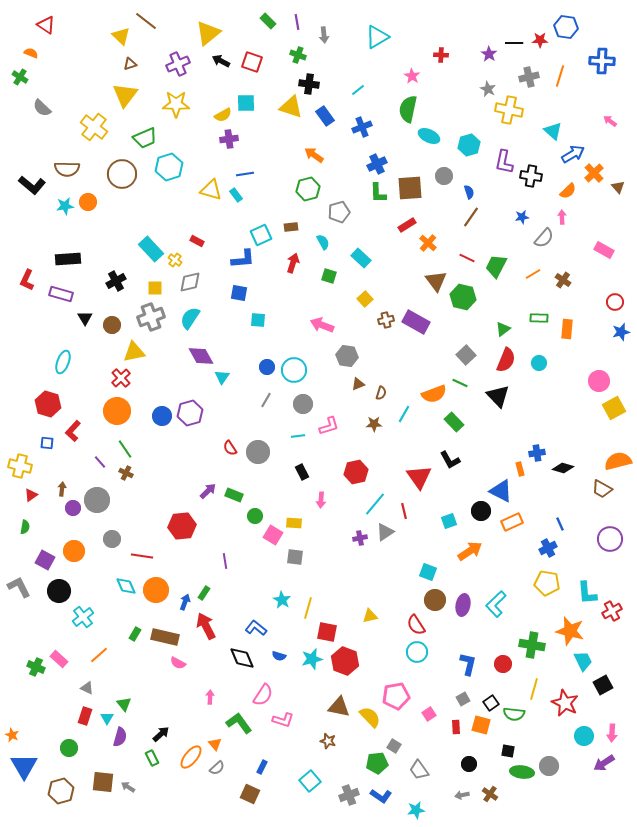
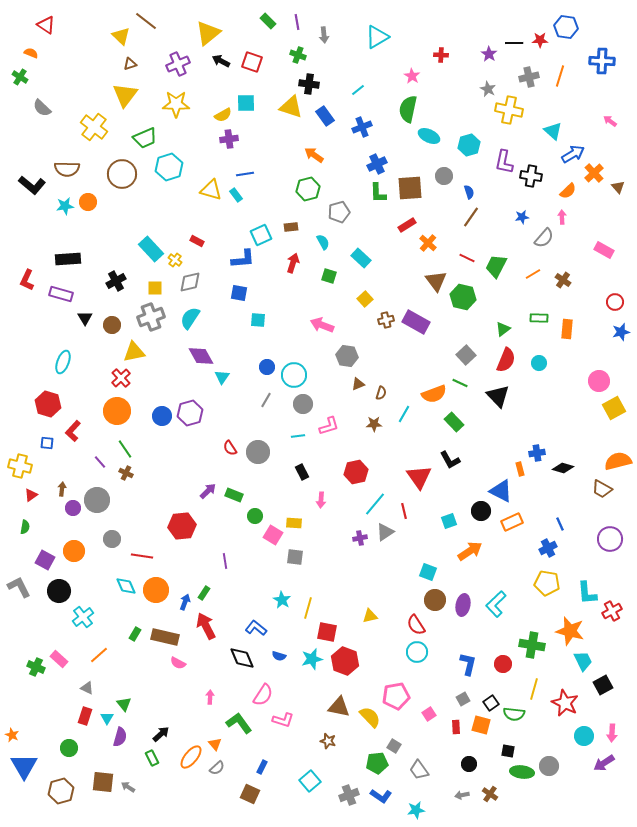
cyan circle at (294, 370): moved 5 px down
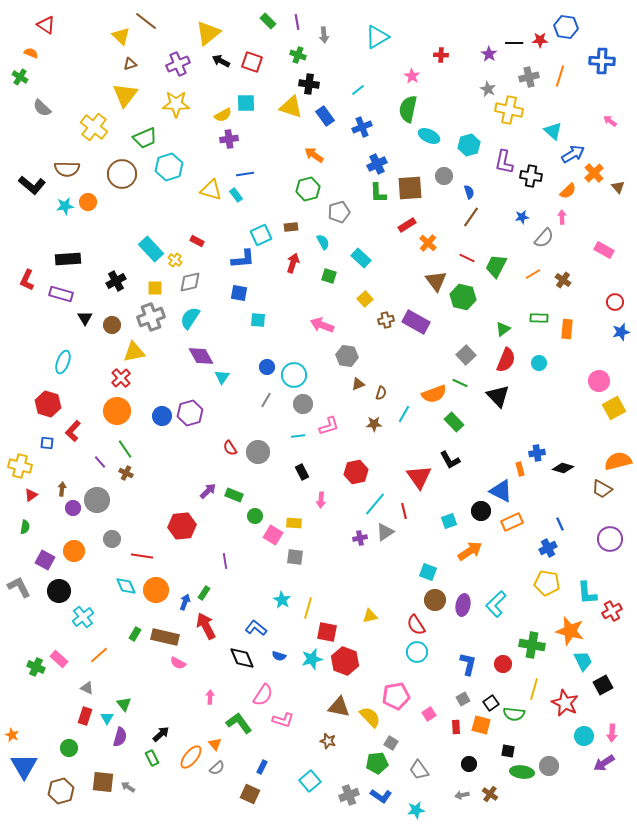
gray square at (394, 746): moved 3 px left, 3 px up
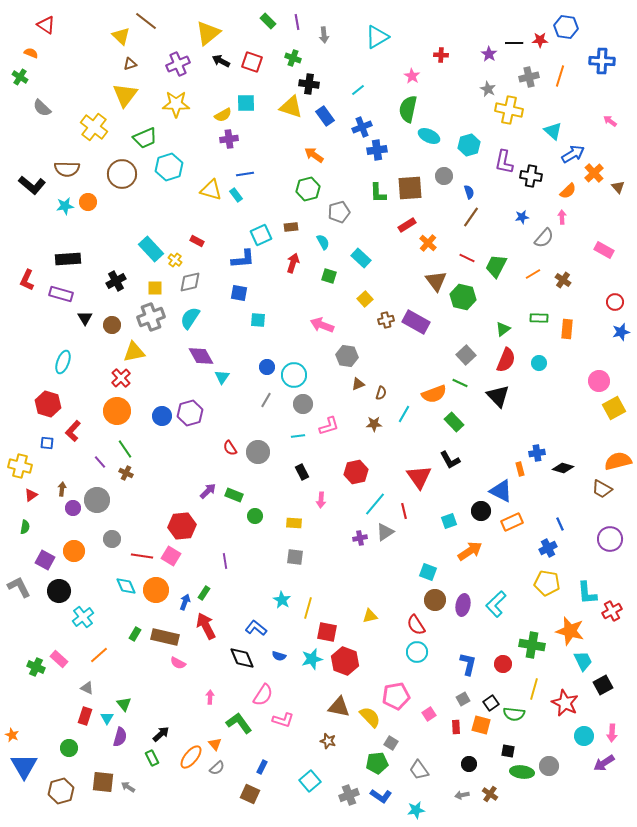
green cross at (298, 55): moved 5 px left, 3 px down
blue cross at (377, 164): moved 14 px up; rotated 18 degrees clockwise
pink square at (273, 535): moved 102 px left, 21 px down
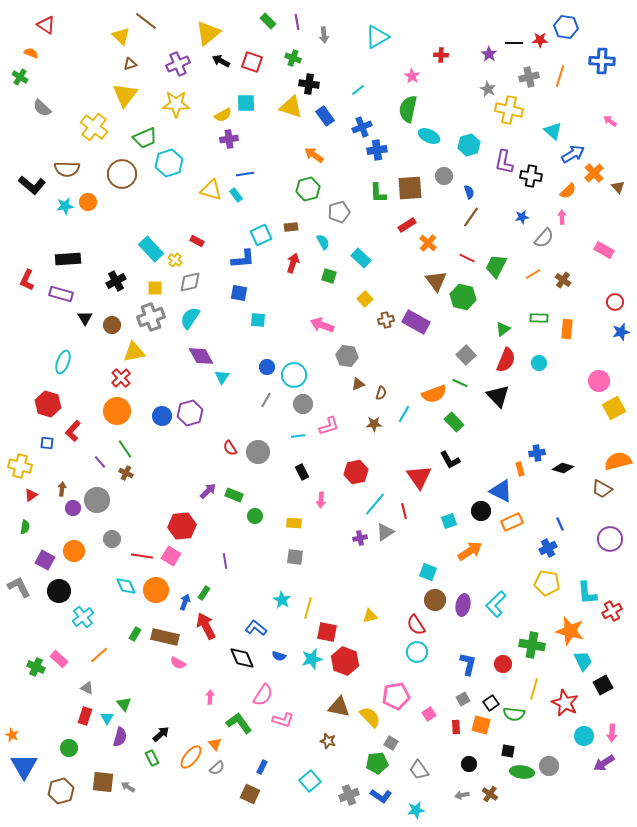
cyan hexagon at (169, 167): moved 4 px up
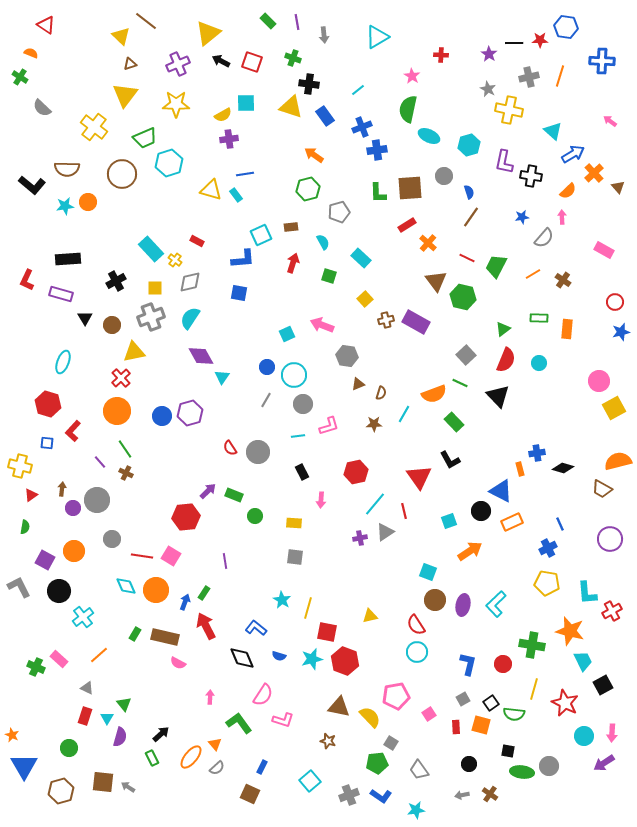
cyan square at (258, 320): moved 29 px right, 14 px down; rotated 28 degrees counterclockwise
red hexagon at (182, 526): moved 4 px right, 9 px up
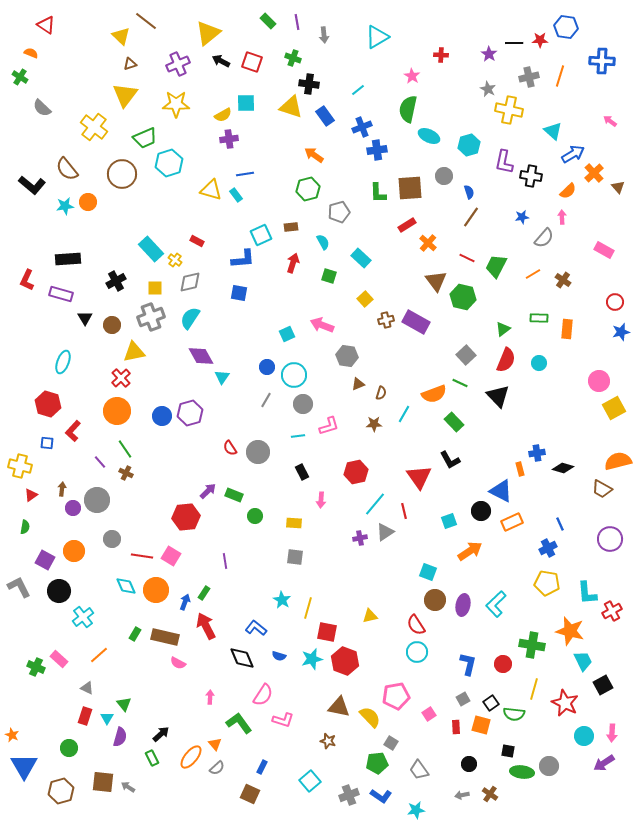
brown semicircle at (67, 169): rotated 50 degrees clockwise
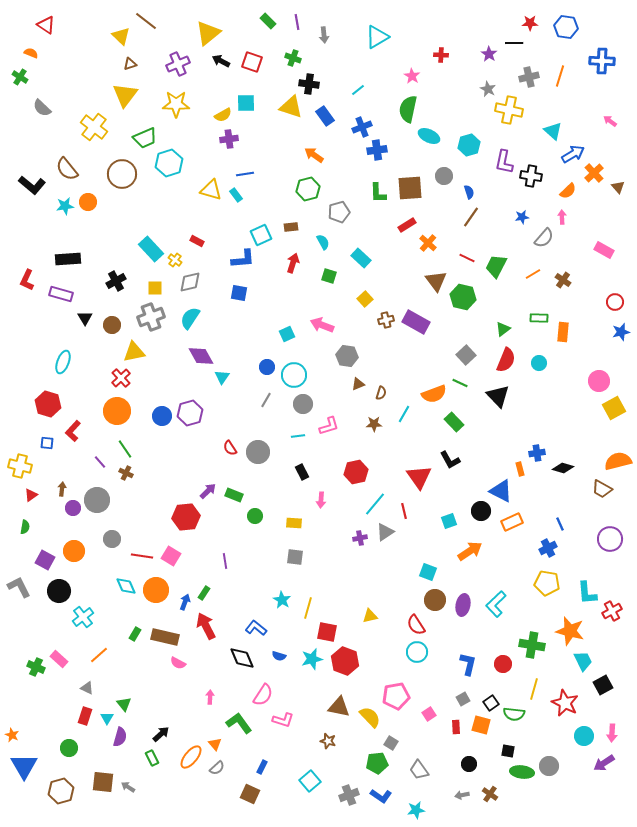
red star at (540, 40): moved 10 px left, 17 px up
orange rectangle at (567, 329): moved 4 px left, 3 px down
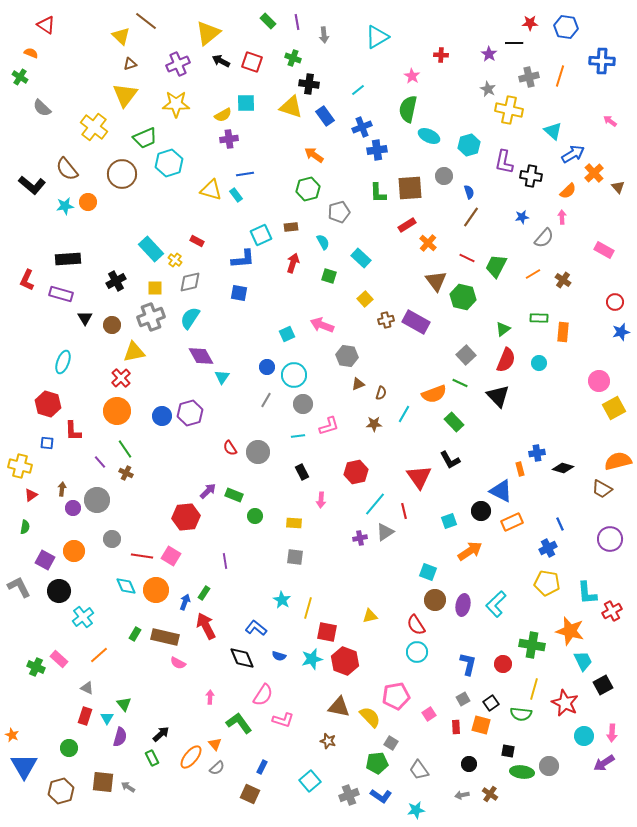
red L-shape at (73, 431): rotated 45 degrees counterclockwise
green semicircle at (514, 714): moved 7 px right
